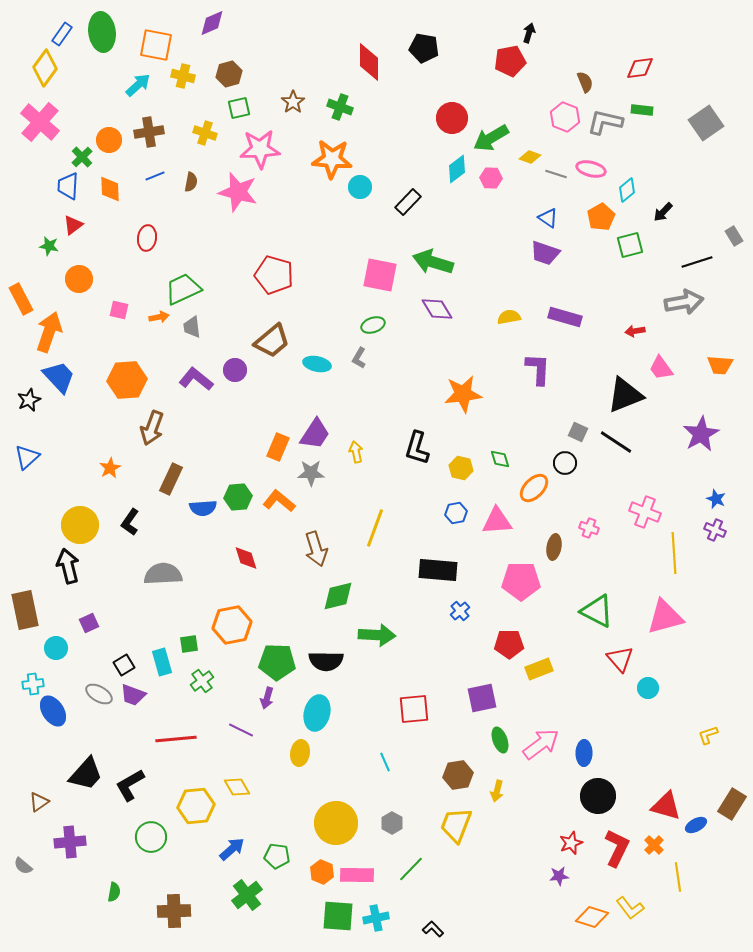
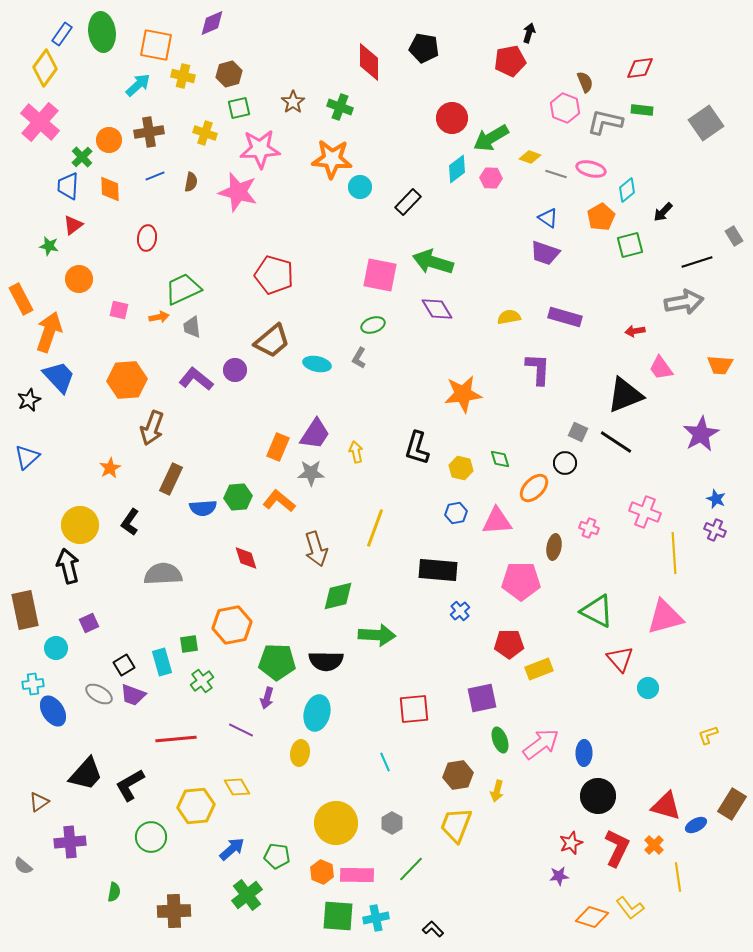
pink hexagon at (565, 117): moved 9 px up
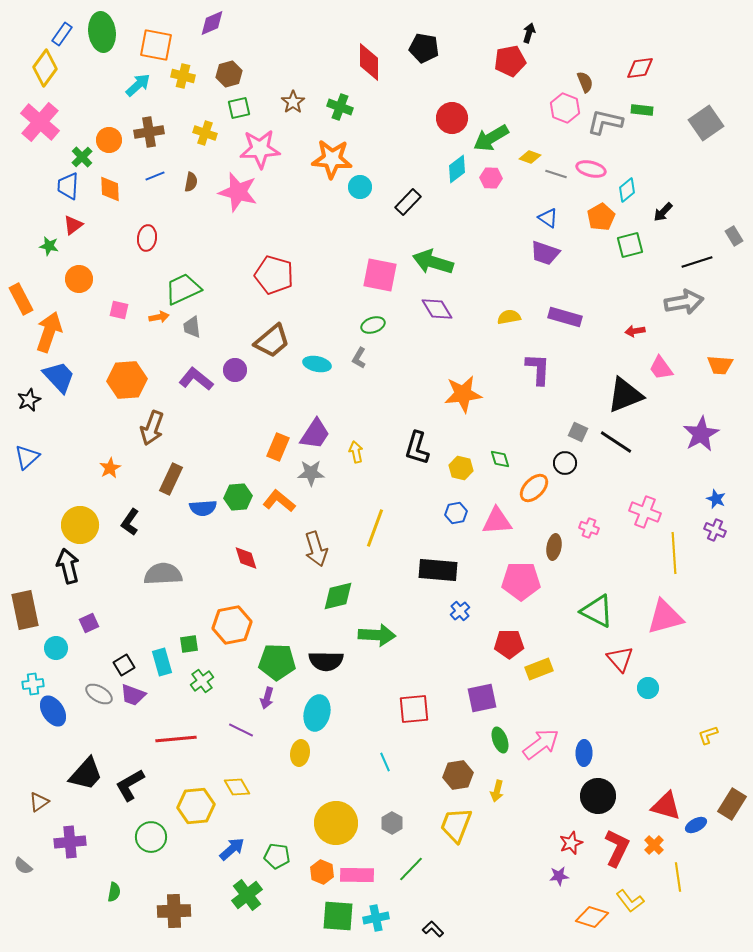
yellow L-shape at (630, 908): moved 7 px up
